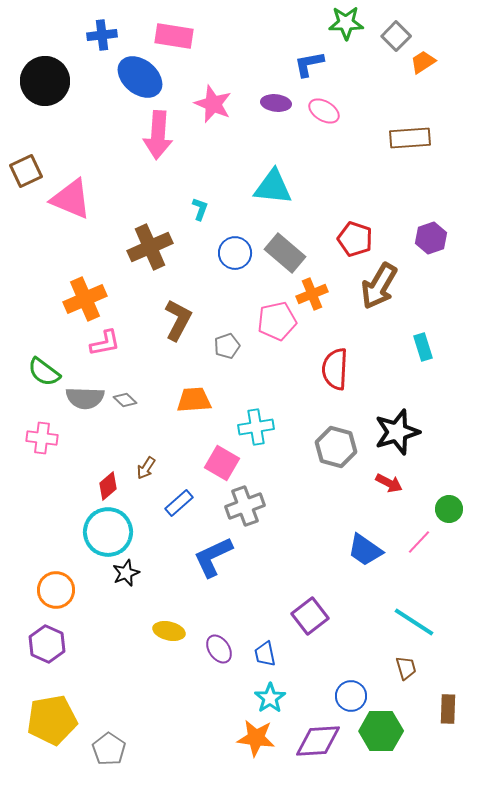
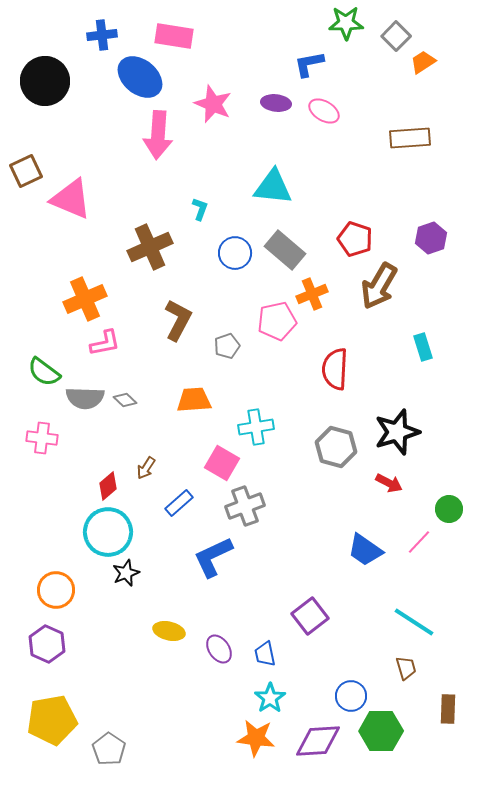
gray rectangle at (285, 253): moved 3 px up
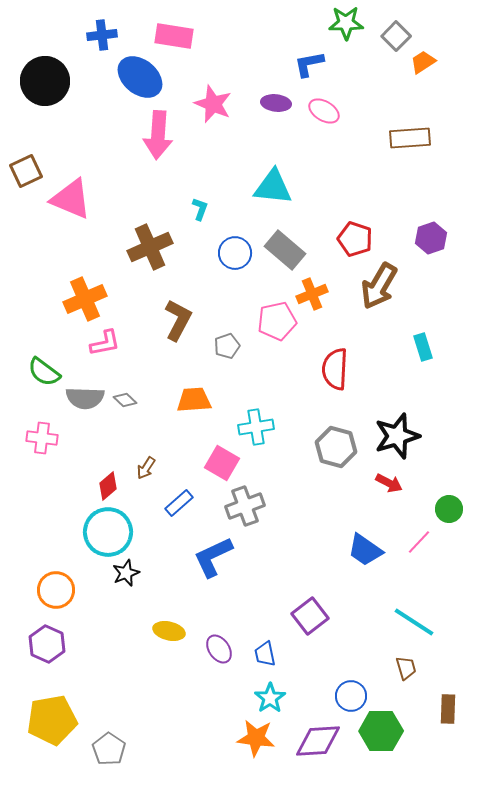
black star at (397, 432): moved 4 px down
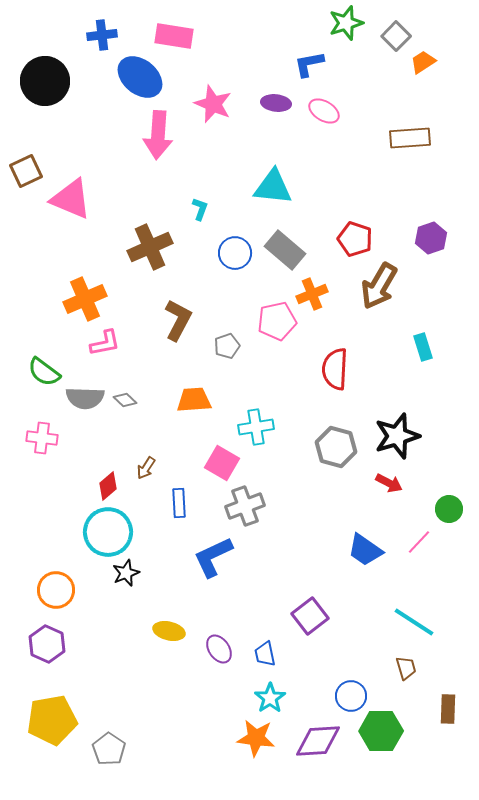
green star at (346, 23): rotated 16 degrees counterclockwise
blue rectangle at (179, 503): rotated 52 degrees counterclockwise
